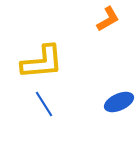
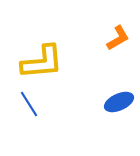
orange L-shape: moved 10 px right, 19 px down
blue line: moved 15 px left
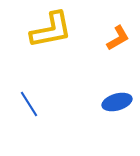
yellow L-shape: moved 9 px right, 32 px up; rotated 6 degrees counterclockwise
blue ellipse: moved 2 px left; rotated 8 degrees clockwise
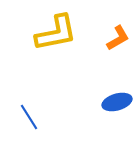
yellow L-shape: moved 5 px right, 3 px down
blue line: moved 13 px down
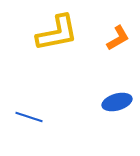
yellow L-shape: moved 1 px right
blue line: rotated 40 degrees counterclockwise
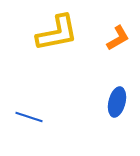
blue ellipse: rotated 60 degrees counterclockwise
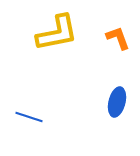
orange L-shape: rotated 80 degrees counterclockwise
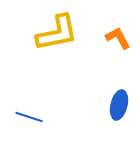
orange L-shape: rotated 8 degrees counterclockwise
blue ellipse: moved 2 px right, 3 px down
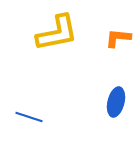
orange L-shape: rotated 56 degrees counterclockwise
blue ellipse: moved 3 px left, 3 px up
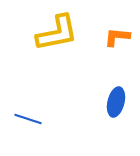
orange L-shape: moved 1 px left, 1 px up
blue line: moved 1 px left, 2 px down
